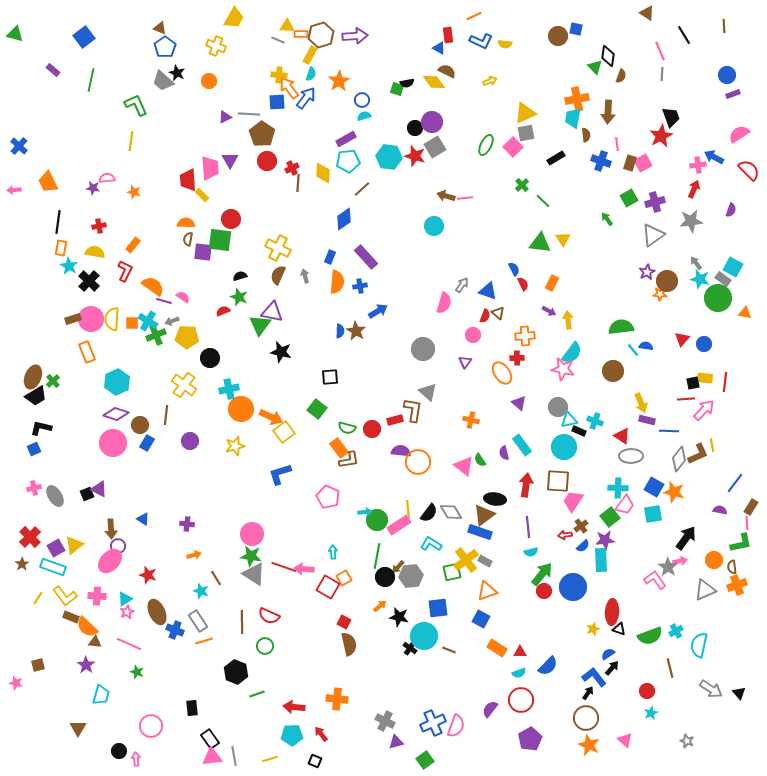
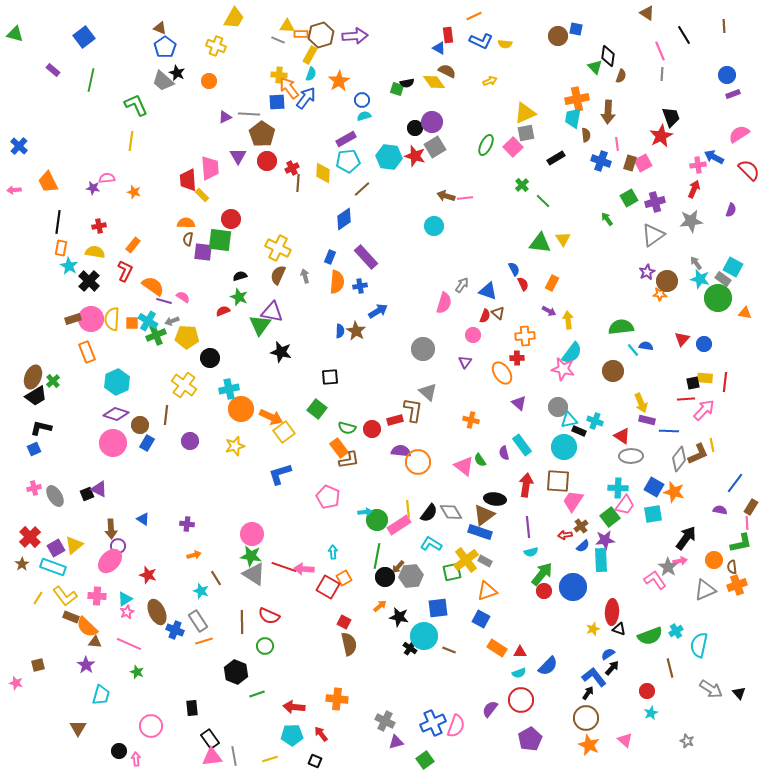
purple triangle at (230, 160): moved 8 px right, 4 px up
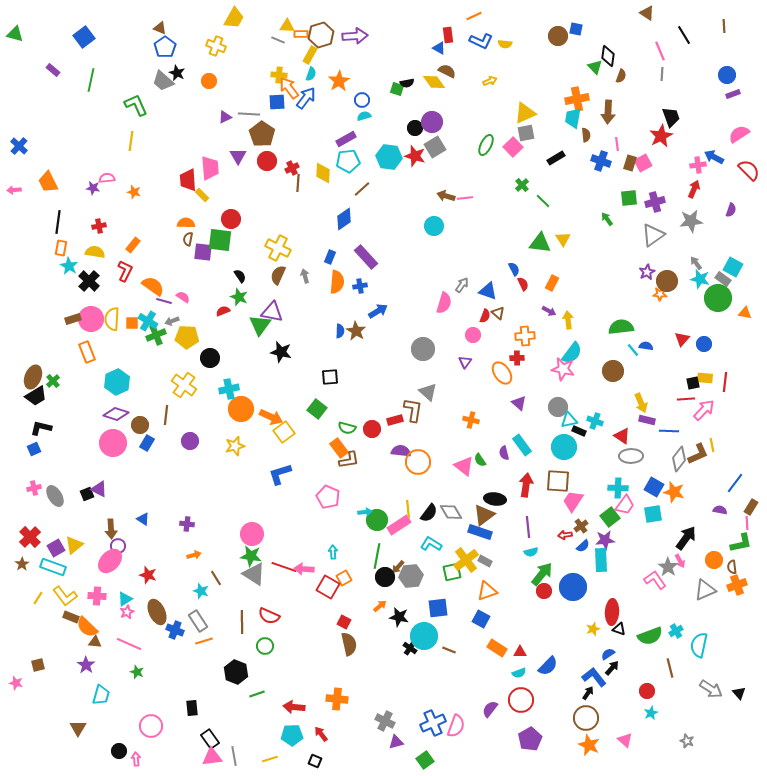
green square at (629, 198): rotated 24 degrees clockwise
black semicircle at (240, 276): rotated 72 degrees clockwise
pink arrow at (680, 561): rotated 72 degrees clockwise
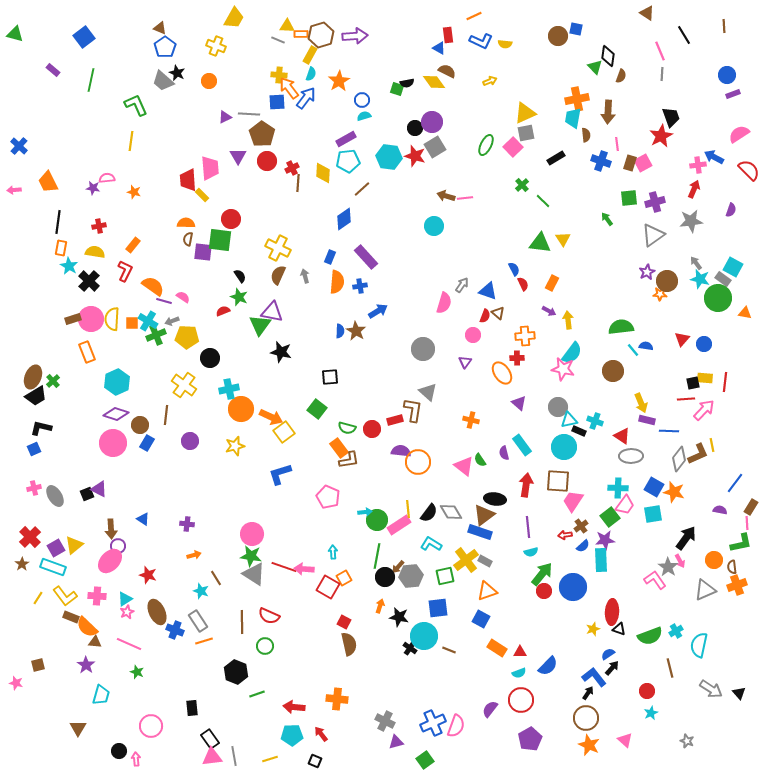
green square at (452, 572): moved 7 px left, 4 px down
orange arrow at (380, 606): rotated 32 degrees counterclockwise
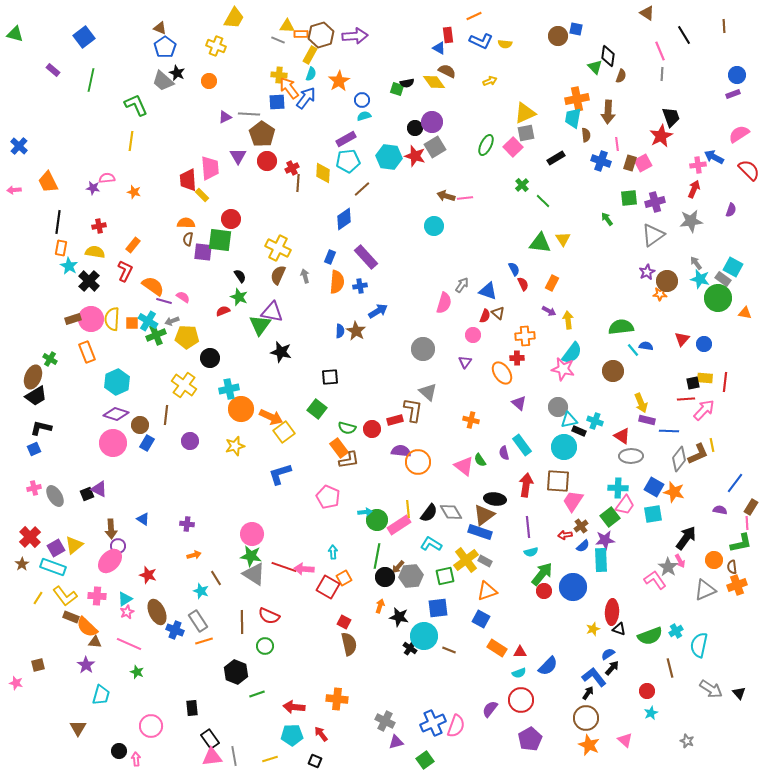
blue circle at (727, 75): moved 10 px right
green cross at (53, 381): moved 3 px left, 22 px up; rotated 16 degrees counterclockwise
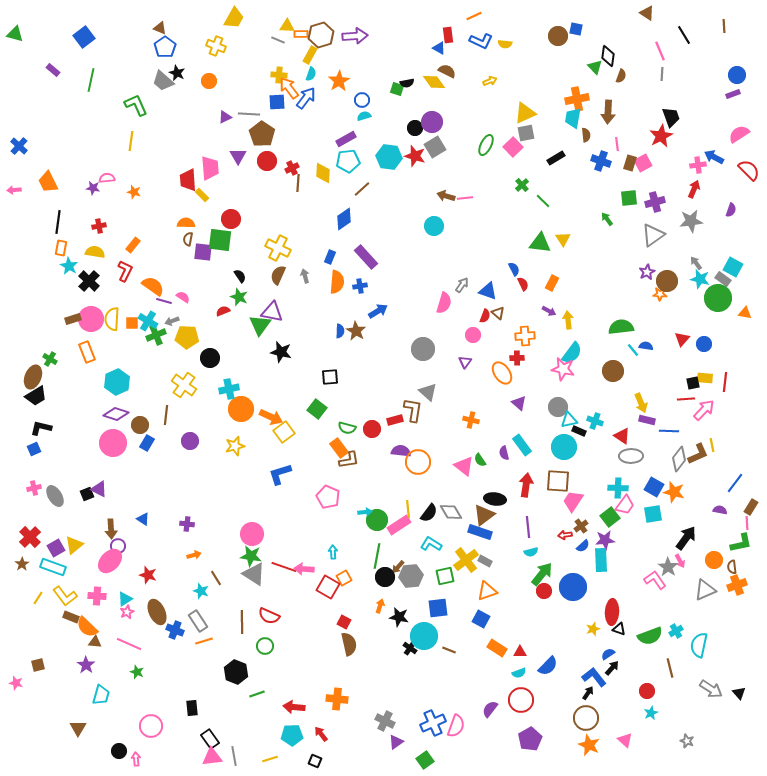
purple triangle at (396, 742): rotated 21 degrees counterclockwise
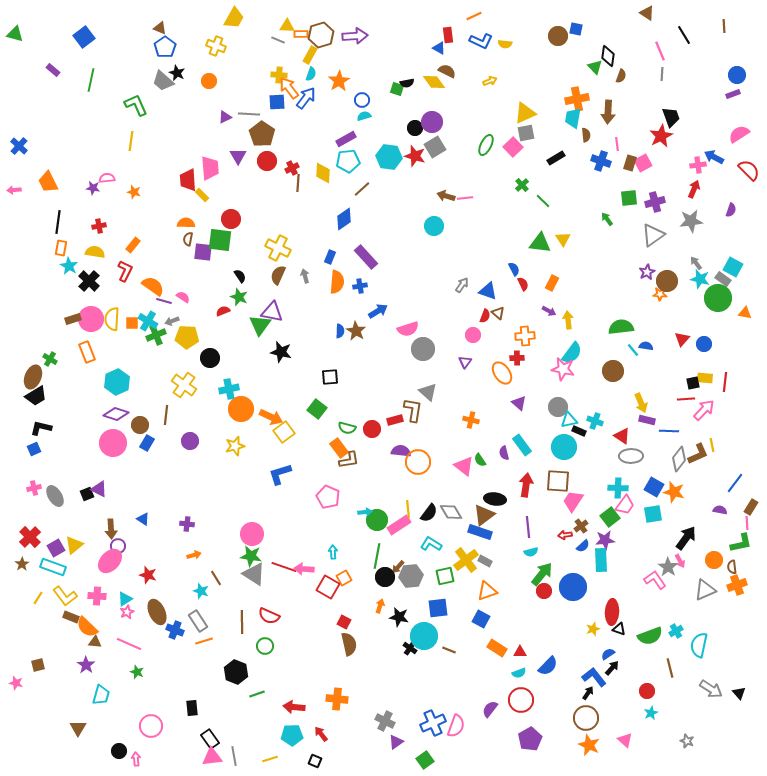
pink semicircle at (444, 303): moved 36 px left, 26 px down; rotated 55 degrees clockwise
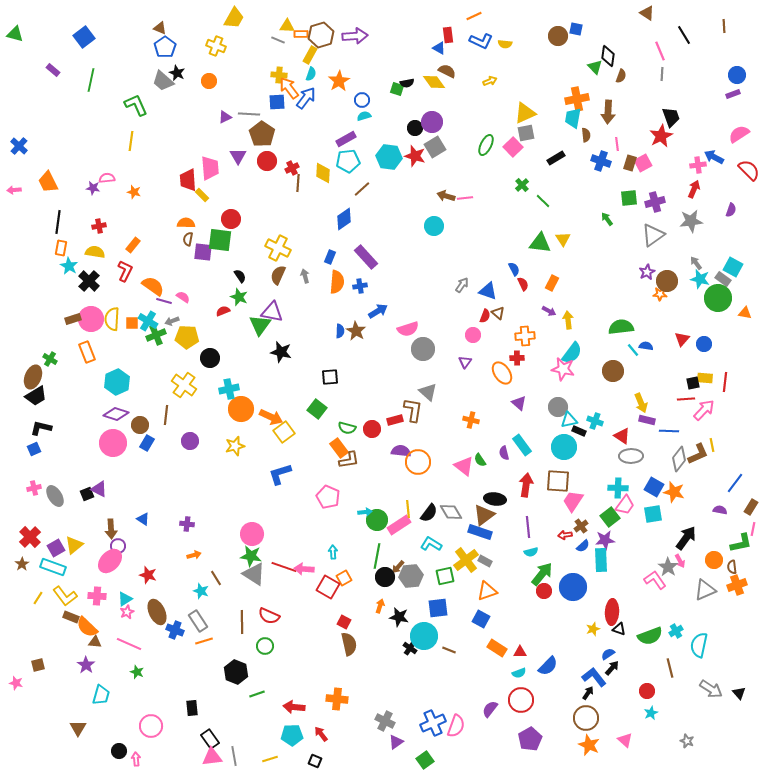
pink line at (747, 523): moved 6 px right, 6 px down; rotated 16 degrees clockwise
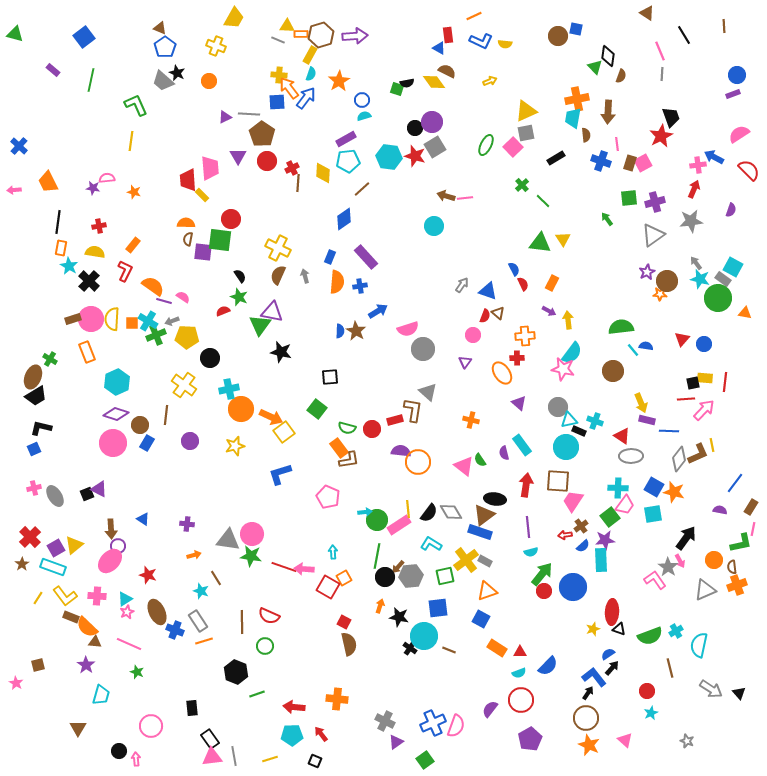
yellow triangle at (525, 113): moved 1 px right, 2 px up
cyan circle at (564, 447): moved 2 px right
gray triangle at (254, 574): moved 26 px left, 34 px up; rotated 25 degrees counterclockwise
pink star at (16, 683): rotated 16 degrees clockwise
